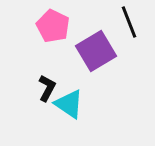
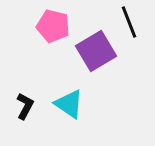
pink pentagon: rotated 12 degrees counterclockwise
black L-shape: moved 22 px left, 18 px down
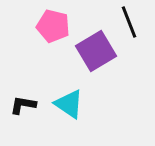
black L-shape: moved 2 px left, 1 px up; rotated 108 degrees counterclockwise
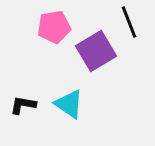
pink pentagon: moved 1 px right, 1 px down; rotated 24 degrees counterclockwise
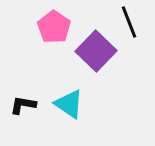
pink pentagon: rotated 28 degrees counterclockwise
purple square: rotated 15 degrees counterclockwise
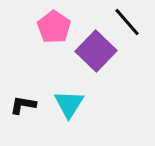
black line: moved 2 px left; rotated 20 degrees counterclockwise
cyan triangle: rotated 28 degrees clockwise
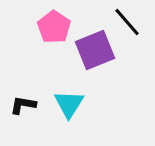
purple square: moved 1 px left, 1 px up; rotated 24 degrees clockwise
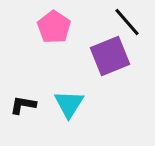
purple square: moved 15 px right, 6 px down
